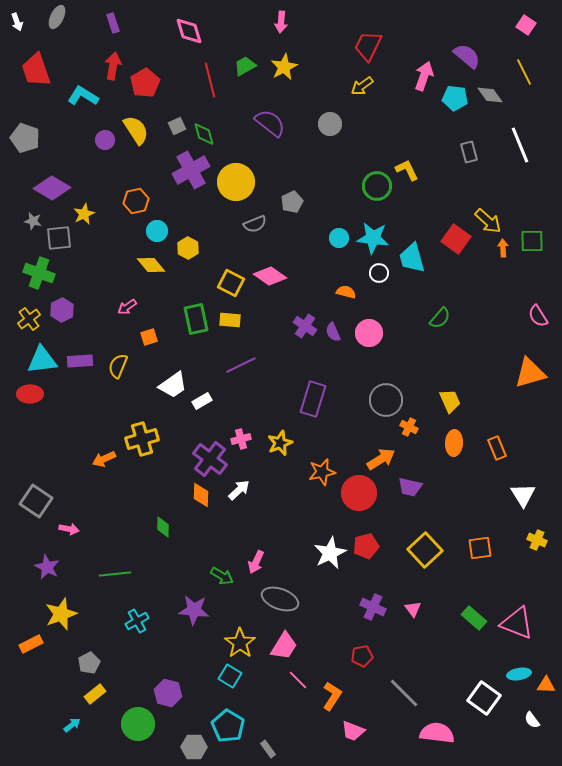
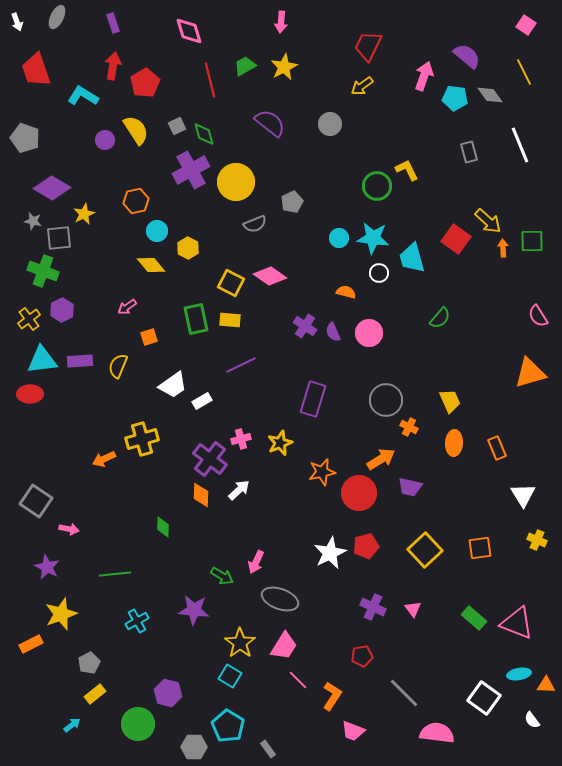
green cross at (39, 273): moved 4 px right, 2 px up
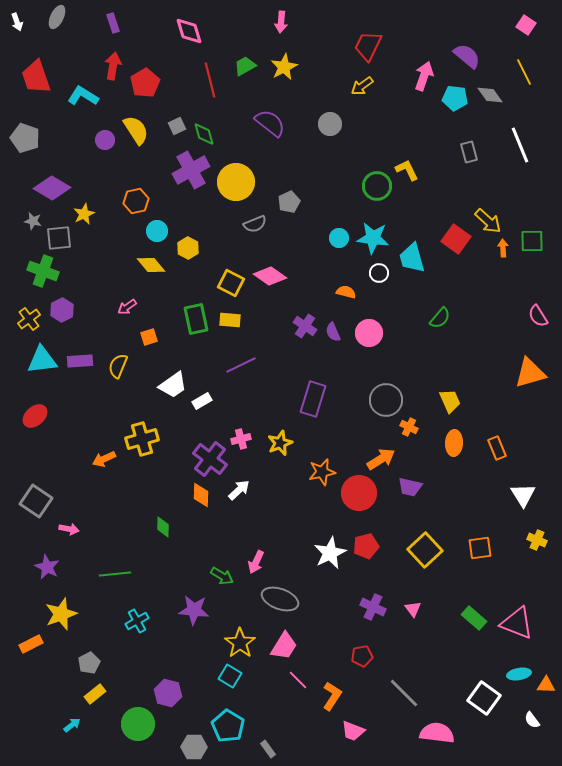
red trapezoid at (36, 70): moved 7 px down
gray pentagon at (292, 202): moved 3 px left
red ellipse at (30, 394): moved 5 px right, 22 px down; rotated 40 degrees counterclockwise
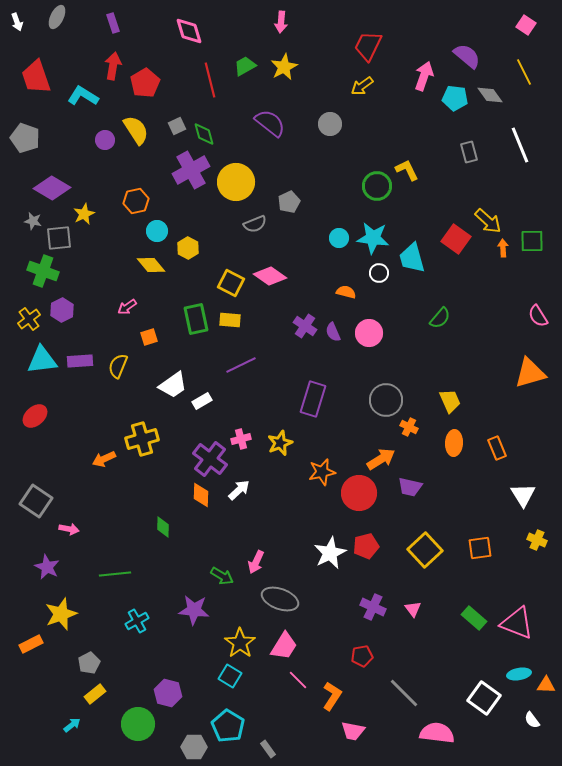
pink trapezoid at (353, 731): rotated 10 degrees counterclockwise
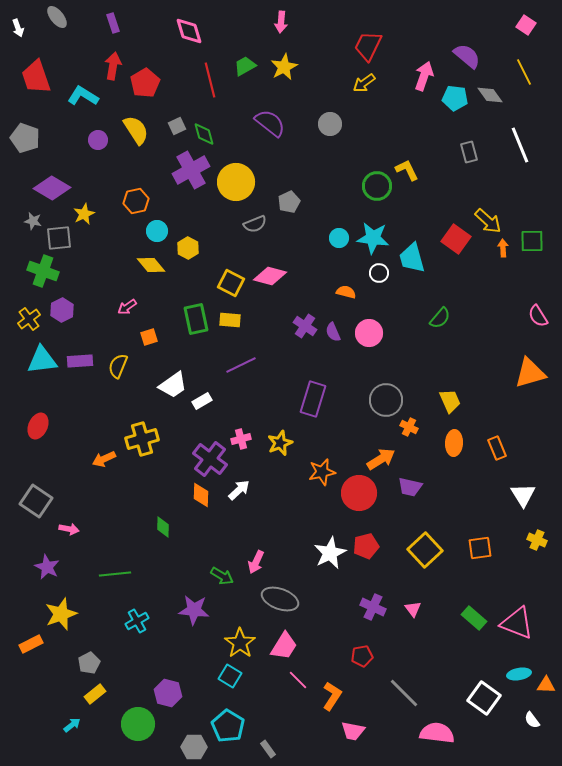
gray ellipse at (57, 17): rotated 65 degrees counterclockwise
white arrow at (17, 22): moved 1 px right, 6 px down
yellow arrow at (362, 86): moved 2 px right, 3 px up
purple circle at (105, 140): moved 7 px left
pink diamond at (270, 276): rotated 20 degrees counterclockwise
red ellipse at (35, 416): moved 3 px right, 10 px down; rotated 25 degrees counterclockwise
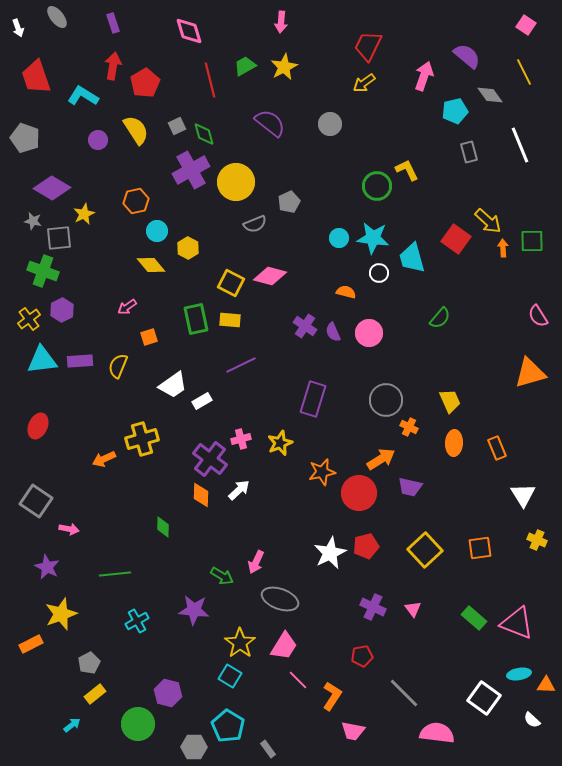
cyan pentagon at (455, 98): moved 13 px down; rotated 20 degrees counterclockwise
white semicircle at (532, 720): rotated 12 degrees counterclockwise
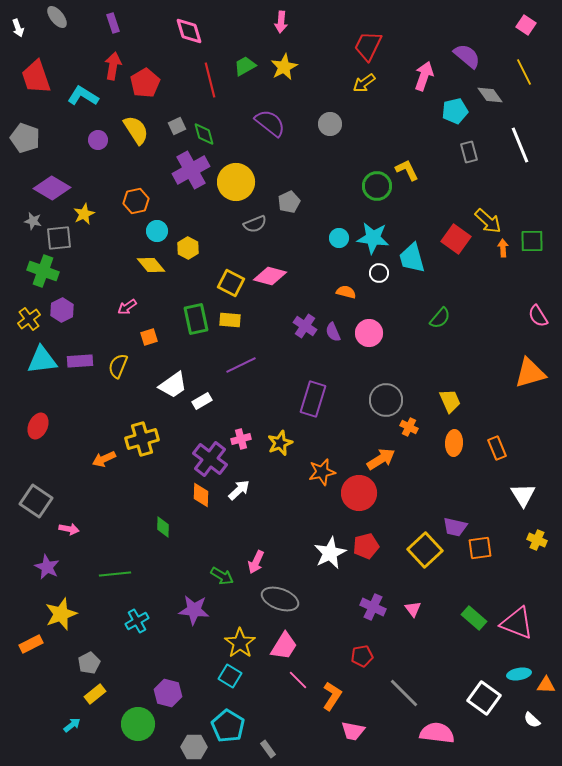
purple trapezoid at (410, 487): moved 45 px right, 40 px down
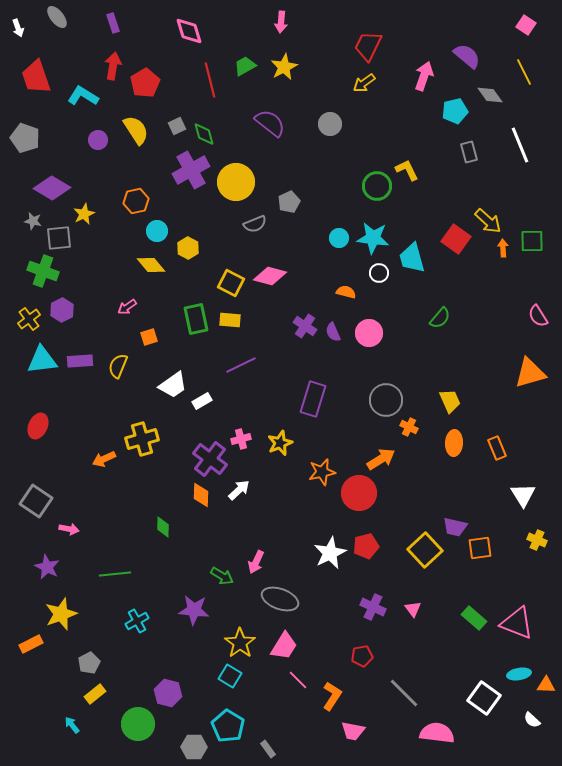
cyan arrow at (72, 725): rotated 90 degrees counterclockwise
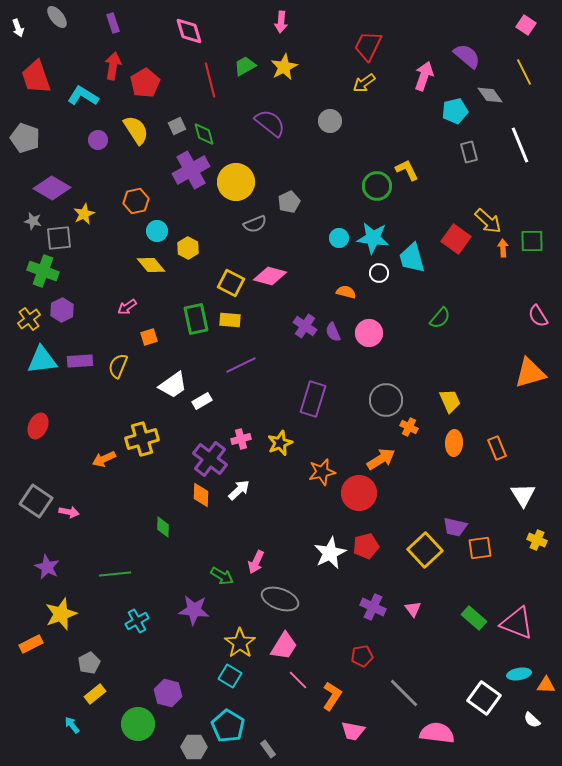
gray circle at (330, 124): moved 3 px up
pink arrow at (69, 529): moved 17 px up
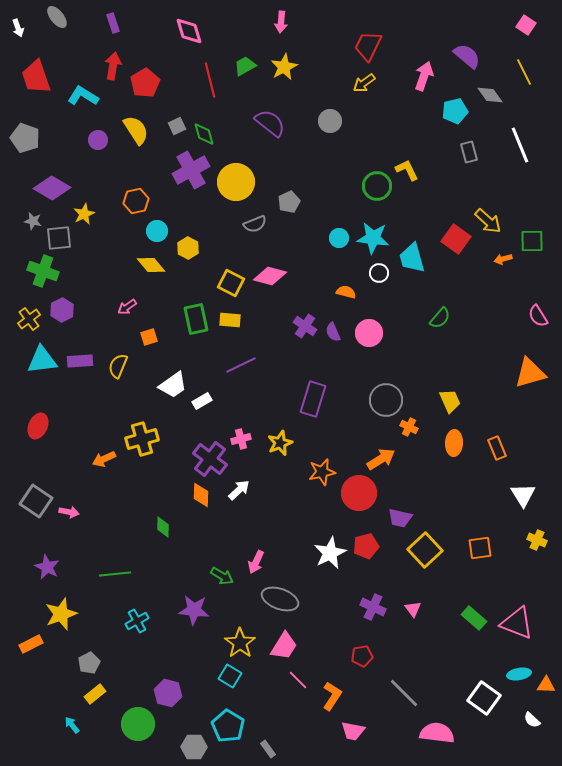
orange arrow at (503, 248): moved 11 px down; rotated 102 degrees counterclockwise
purple trapezoid at (455, 527): moved 55 px left, 9 px up
